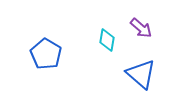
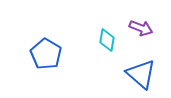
purple arrow: rotated 20 degrees counterclockwise
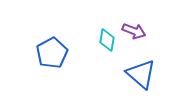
purple arrow: moved 7 px left, 3 px down
blue pentagon: moved 6 px right, 1 px up; rotated 12 degrees clockwise
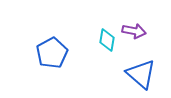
purple arrow: rotated 10 degrees counterclockwise
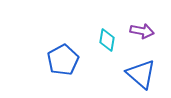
purple arrow: moved 8 px right
blue pentagon: moved 11 px right, 7 px down
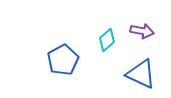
cyan diamond: rotated 40 degrees clockwise
blue triangle: rotated 16 degrees counterclockwise
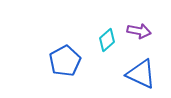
purple arrow: moved 3 px left
blue pentagon: moved 2 px right, 1 px down
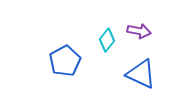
cyan diamond: rotated 10 degrees counterclockwise
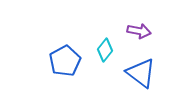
cyan diamond: moved 2 px left, 10 px down
blue triangle: moved 1 px up; rotated 12 degrees clockwise
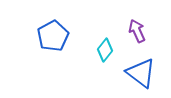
purple arrow: moved 2 px left; rotated 125 degrees counterclockwise
blue pentagon: moved 12 px left, 25 px up
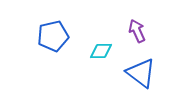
blue pentagon: rotated 16 degrees clockwise
cyan diamond: moved 4 px left, 1 px down; rotated 50 degrees clockwise
